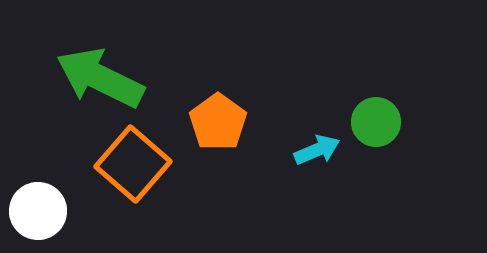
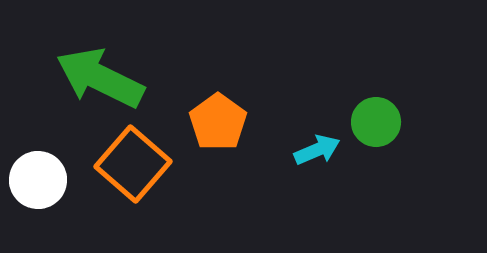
white circle: moved 31 px up
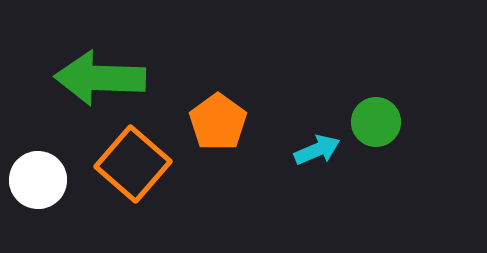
green arrow: rotated 24 degrees counterclockwise
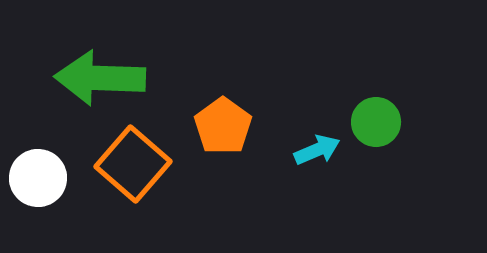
orange pentagon: moved 5 px right, 4 px down
white circle: moved 2 px up
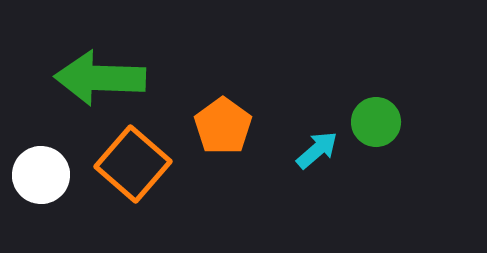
cyan arrow: rotated 18 degrees counterclockwise
white circle: moved 3 px right, 3 px up
